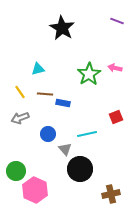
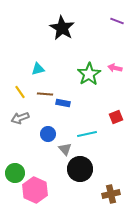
green circle: moved 1 px left, 2 px down
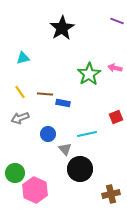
black star: rotated 10 degrees clockwise
cyan triangle: moved 15 px left, 11 px up
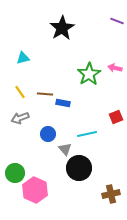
black circle: moved 1 px left, 1 px up
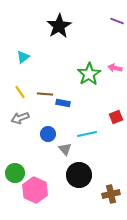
black star: moved 3 px left, 2 px up
cyan triangle: moved 1 px up; rotated 24 degrees counterclockwise
black circle: moved 7 px down
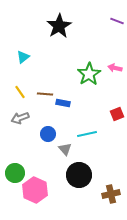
red square: moved 1 px right, 3 px up
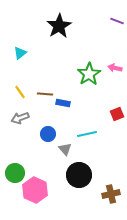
cyan triangle: moved 3 px left, 4 px up
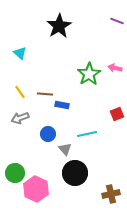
cyan triangle: rotated 40 degrees counterclockwise
blue rectangle: moved 1 px left, 2 px down
black circle: moved 4 px left, 2 px up
pink hexagon: moved 1 px right, 1 px up
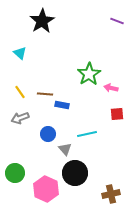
black star: moved 17 px left, 5 px up
pink arrow: moved 4 px left, 20 px down
red square: rotated 16 degrees clockwise
pink hexagon: moved 10 px right
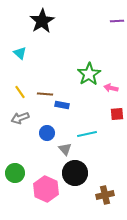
purple line: rotated 24 degrees counterclockwise
blue circle: moved 1 px left, 1 px up
brown cross: moved 6 px left, 1 px down
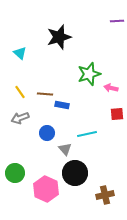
black star: moved 17 px right, 16 px down; rotated 15 degrees clockwise
green star: rotated 15 degrees clockwise
